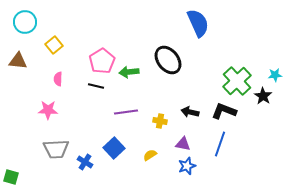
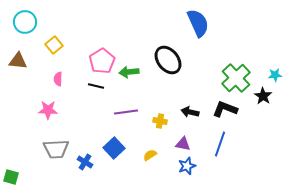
green cross: moved 1 px left, 3 px up
black L-shape: moved 1 px right, 2 px up
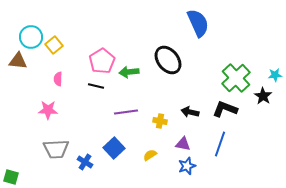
cyan circle: moved 6 px right, 15 px down
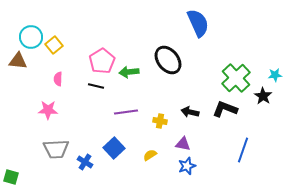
blue line: moved 23 px right, 6 px down
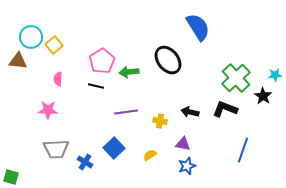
blue semicircle: moved 4 px down; rotated 8 degrees counterclockwise
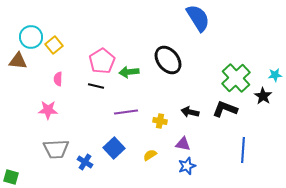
blue semicircle: moved 9 px up
blue line: rotated 15 degrees counterclockwise
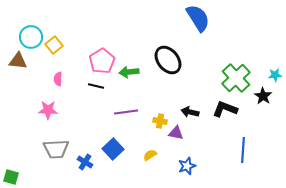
purple triangle: moved 7 px left, 11 px up
blue square: moved 1 px left, 1 px down
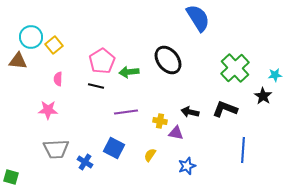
green cross: moved 1 px left, 10 px up
blue square: moved 1 px right, 1 px up; rotated 20 degrees counterclockwise
yellow semicircle: rotated 24 degrees counterclockwise
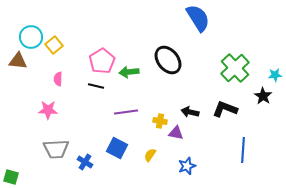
blue square: moved 3 px right
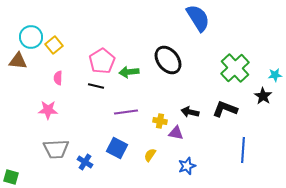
pink semicircle: moved 1 px up
